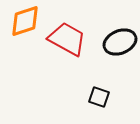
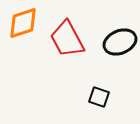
orange diamond: moved 2 px left, 2 px down
red trapezoid: rotated 147 degrees counterclockwise
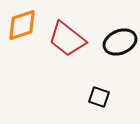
orange diamond: moved 1 px left, 2 px down
red trapezoid: rotated 24 degrees counterclockwise
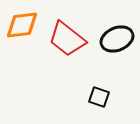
orange diamond: rotated 12 degrees clockwise
black ellipse: moved 3 px left, 3 px up
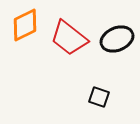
orange diamond: moved 3 px right; rotated 20 degrees counterclockwise
red trapezoid: moved 2 px right, 1 px up
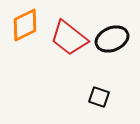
black ellipse: moved 5 px left
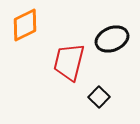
red trapezoid: moved 24 px down; rotated 66 degrees clockwise
black square: rotated 25 degrees clockwise
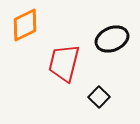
red trapezoid: moved 5 px left, 1 px down
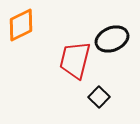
orange diamond: moved 4 px left
red trapezoid: moved 11 px right, 3 px up
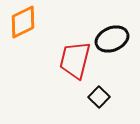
orange diamond: moved 2 px right, 3 px up
